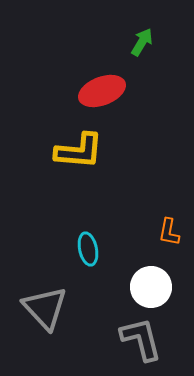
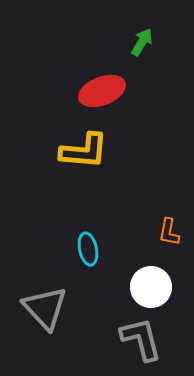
yellow L-shape: moved 5 px right
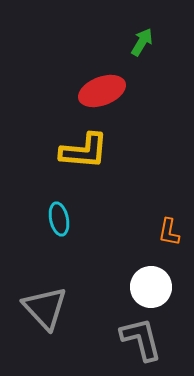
cyan ellipse: moved 29 px left, 30 px up
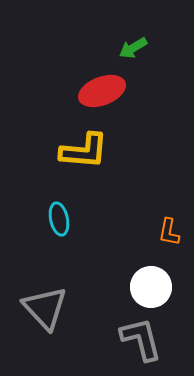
green arrow: moved 9 px left, 6 px down; rotated 152 degrees counterclockwise
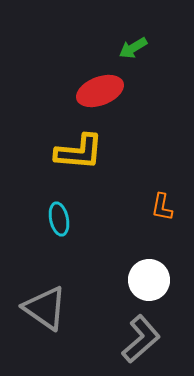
red ellipse: moved 2 px left
yellow L-shape: moved 5 px left, 1 px down
orange L-shape: moved 7 px left, 25 px up
white circle: moved 2 px left, 7 px up
gray triangle: rotated 12 degrees counterclockwise
gray L-shape: rotated 63 degrees clockwise
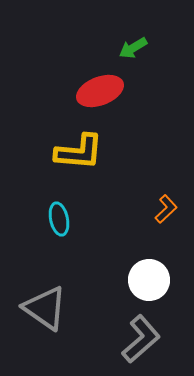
orange L-shape: moved 4 px right, 2 px down; rotated 144 degrees counterclockwise
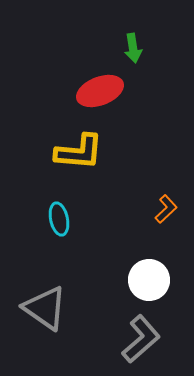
green arrow: rotated 68 degrees counterclockwise
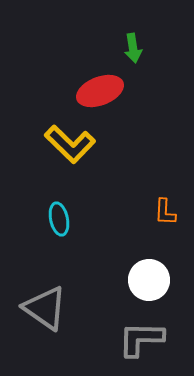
yellow L-shape: moved 9 px left, 8 px up; rotated 39 degrees clockwise
orange L-shape: moved 1 px left, 3 px down; rotated 136 degrees clockwise
gray L-shape: rotated 138 degrees counterclockwise
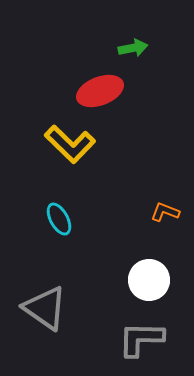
green arrow: rotated 92 degrees counterclockwise
orange L-shape: rotated 108 degrees clockwise
cyan ellipse: rotated 16 degrees counterclockwise
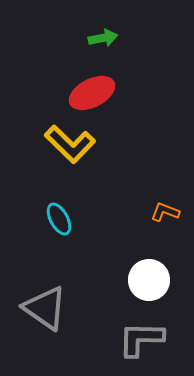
green arrow: moved 30 px left, 10 px up
red ellipse: moved 8 px left, 2 px down; rotated 6 degrees counterclockwise
